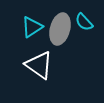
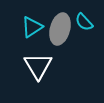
white triangle: moved 1 px left, 1 px down; rotated 24 degrees clockwise
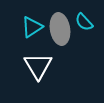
gray ellipse: rotated 24 degrees counterclockwise
